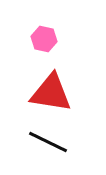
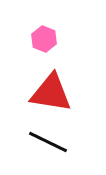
pink hexagon: rotated 10 degrees clockwise
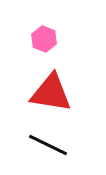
black line: moved 3 px down
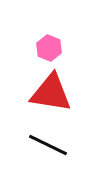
pink hexagon: moved 5 px right, 9 px down
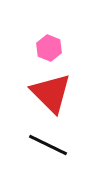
red triangle: rotated 36 degrees clockwise
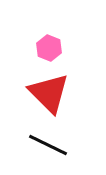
red triangle: moved 2 px left
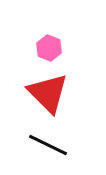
red triangle: moved 1 px left
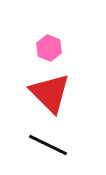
red triangle: moved 2 px right
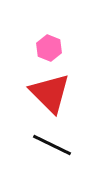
black line: moved 4 px right
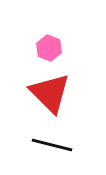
black line: rotated 12 degrees counterclockwise
